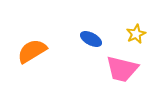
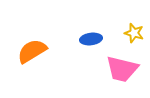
yellow star: moved 2 px left, 1 px up; rotated 30 degrees counterclockwise
blue ellipse: rotated 35 degrees counterclockwise
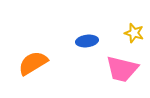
blue ellipse: moved 4 px left, 2 px down
orange semicircle: moved 1 px right, 12 px down
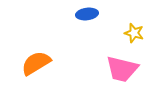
blue ellipse: moved 27 px up
orange semicircle: moved 3 px right
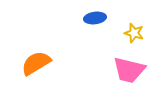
blue ellipse: moved 8 px right, 4 px down
pink trapezoid: moved 7 px right, 1 px down
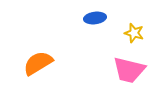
orange semicircle: moved 2 px right
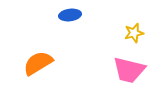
blue ellipse: moved 25 px left, 3 px up
yellow star: rotated 30 degrees counterclockwise
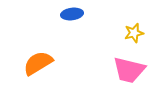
blue ellipse: moved 2 px right, 1 px up
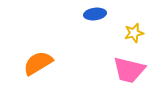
blue ellipse: moved 23 px right
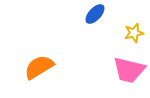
blue ellipse: rotated 40 degrees counterclockwise
orange semicircle: moved 1 px right, 4 px down
